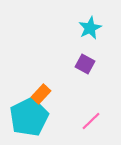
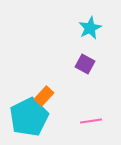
orange rectangle: moved 3 px right, 2 px down
pink line: rotated 35 degrees clockwise
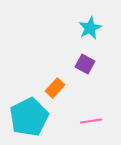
orange rectangle: moved 11 px right, 8 px up
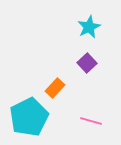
cyan star: moved 1 px left, 1 px up
purple square: moved 2 px right, 1 px up; rotated 18 degrees clockwise
pink line: rotated 25 degrees clockwise
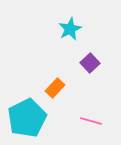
cyan star: moved 19 px left, 2 px down
purple square: moved 3 px right
cyan pentagon: moved 2 px left, 1 px down
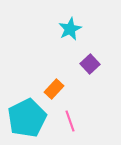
purple square: moved 1 px down
orange rectangle: moved 1 px left, 1 px down
pink line: moved 21 px left; rotated 55 degrees clockwise
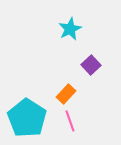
purple square: moved 1 px right, 1 px down
orange rectangle: moved 12 px right, 5 px down
cyan pentagon: rotated 12 degrees counterclockwise
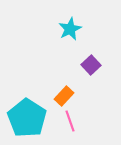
orange rectangle: moved 2 px left, 2 px down
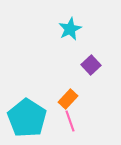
orange rectangle: moved 4 px right, 3 px down
